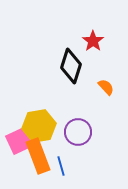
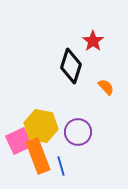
yellow hexagon: moved 2 px right; rotated 20 degrees clockwise
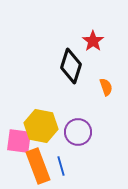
orange semicircle: rotated 24 degrees clockwise
pink square: rotated 32 degrees clockwise
orange rectangle: moved 10 px down
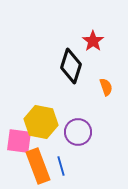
yellow hexagon: moved 4 px up
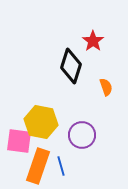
purple circle: moved 4 px right, 3 px down
orange rectangle: rotated 40 degrees clockwise
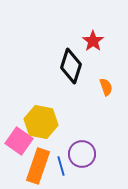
purple circle: moved 19 px down
pink square: rotated 28 degrees clockwise
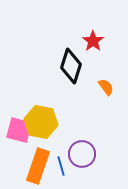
orange semicircle: rotated 18 degrees counterclockwise
pink square: moved 11 px up; rotated 20 degrees counterclockwise
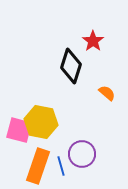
orange semicircle: moved 1 px right, 6 px down; rotated 12 degrees counterclockwise
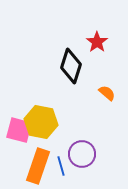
red star: moved 4 px right, 1 px down
